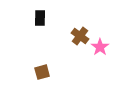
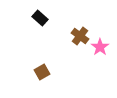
black rectangle: rotated 49 degrees counterclockwise
brown square: rotated 14 degrees counterclockwise
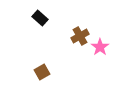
brown cross: rotated 24 degrees clockwise
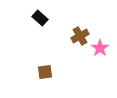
pink star: moved 1 px down
brown square: moved 3 px right; rotated 21 degrees clockwise
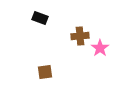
black rectangle: rotated 21 degrees counterclockwise
brown cross: rotated 24 degrees clockwise
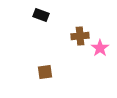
black rectangle: moved 1 px right, 3 px up
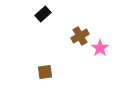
black rectangle: moved 2 px right, 1 px up; rotated 63 degrees counterclockwise
brown cross: rotated 24 degrees counterclockwise
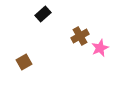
pink star: rotated 12 degrees clockwise
brown square: moved 21 px left, 10 px up; rotated 21 degrees counterclockwise
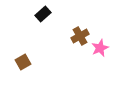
brown square: moved 1 px left
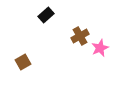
black rectangle: moved 3 px right, 1 px down
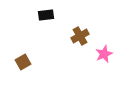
black rectangle: rotated 35 degrees clockwise
pink star: moved 4 px right, 6 px down
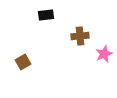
brown cross: rotated 24 degrees clockwise
